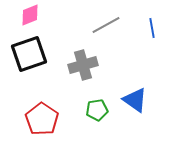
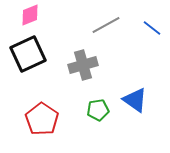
blue line: rotated 42 degrees counterclockwise
black square: moved 1 px left; rotated 6 degrees counterclockwise
green pentagon: moved 1 px right
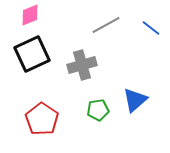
blue line: moved 1 px left
black square: moved 4 px right
gray cross: moved 1 px left
blue triangle: rotated 44 degrees clockwise
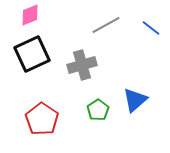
green pentagon: rotated 25 degrees counterclockwise
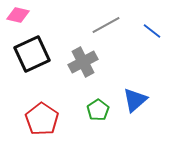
pink diamond: moved 12 px left; rotated 35 degrees clockwise
blue line: moved 1 px right, 3 px down
gray cross: moved 1 px right, 3 px up; rotated 12 degrees counterclockwise
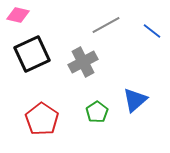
green pentagon: moved 1 px left, 2 px down
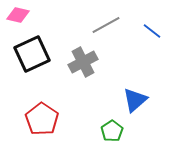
green pentagon: moved 15 px right, 19 px down
